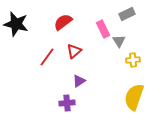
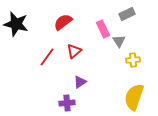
purple triangle: moved 1 px right, 1 px down
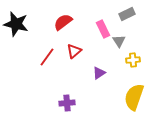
purple triangle: moved 19 px right, 9 px up
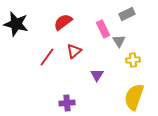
purple triangle: moved 2 px left, 2 px down; rotated 24 degrees counterclockwise
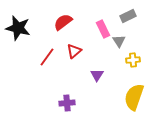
gray rectangle: moved 1 px right, 2 px down
black star: moved 2 px right, 4 px down
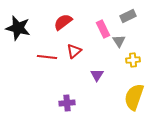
red line: rotated 60 degrees clockwise
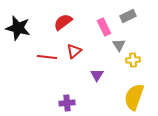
pink rectangle: moved 1 px right, 2 px up
gray triangle: moved 4 px down
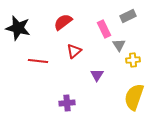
pink rectangle: moved 2 px down
red line: moved 9 px left, 4 px down
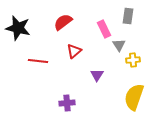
gray rectangle: rotated 56 degrees counterclockwise
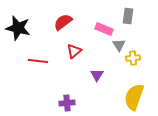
pink rectangle: rotated 42 degrees counterclockwise
yellow cross: moved 2 px up
